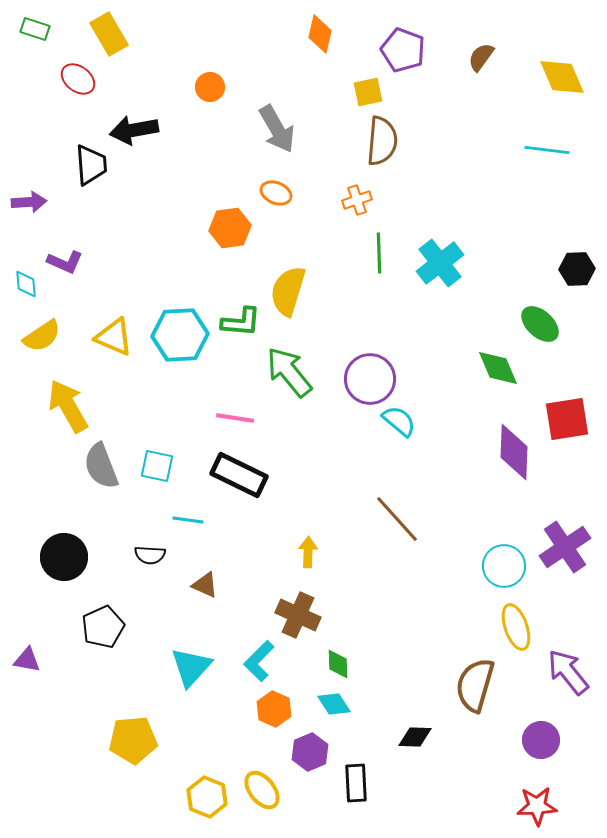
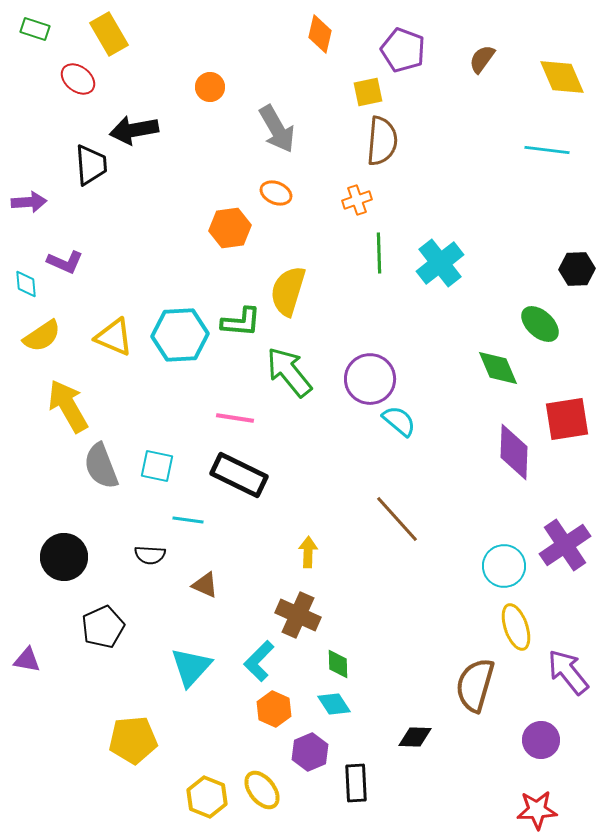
brown semicircle at (481, 57): moved 1 px right, 2 px down
purple cross at (565, 547): moved 2 px up
red star at (537, 806): moved 4 px down
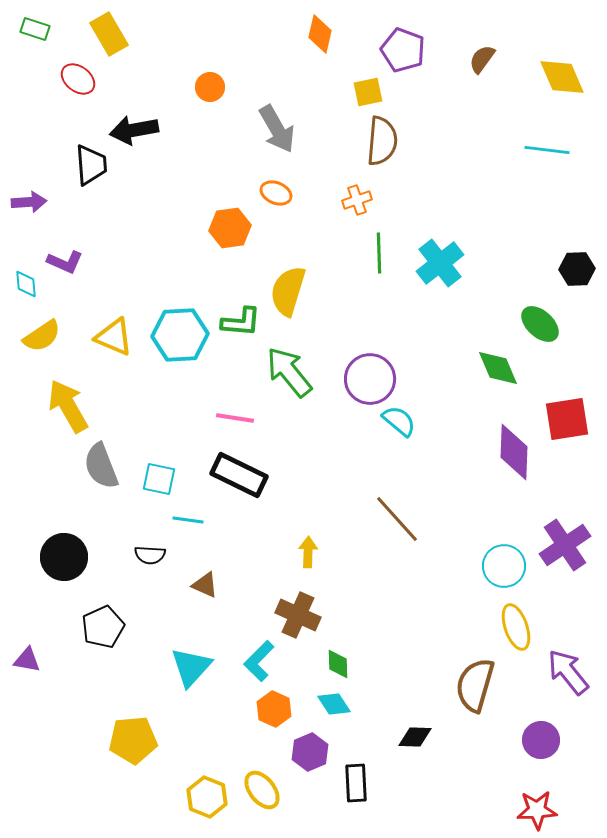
cyan square at (157, 466): moved 2 px right, 13 px down
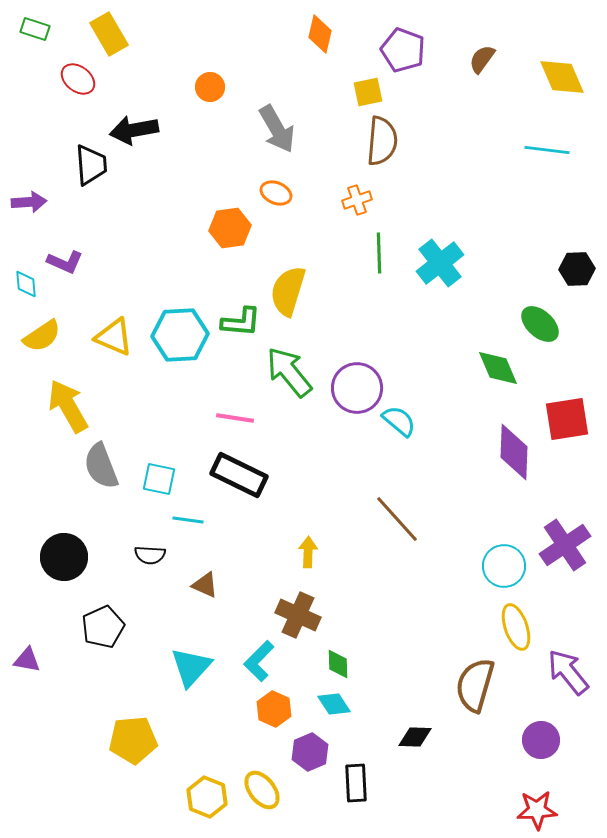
purple circle at (370, 379): moved 13 px left, 9 px down
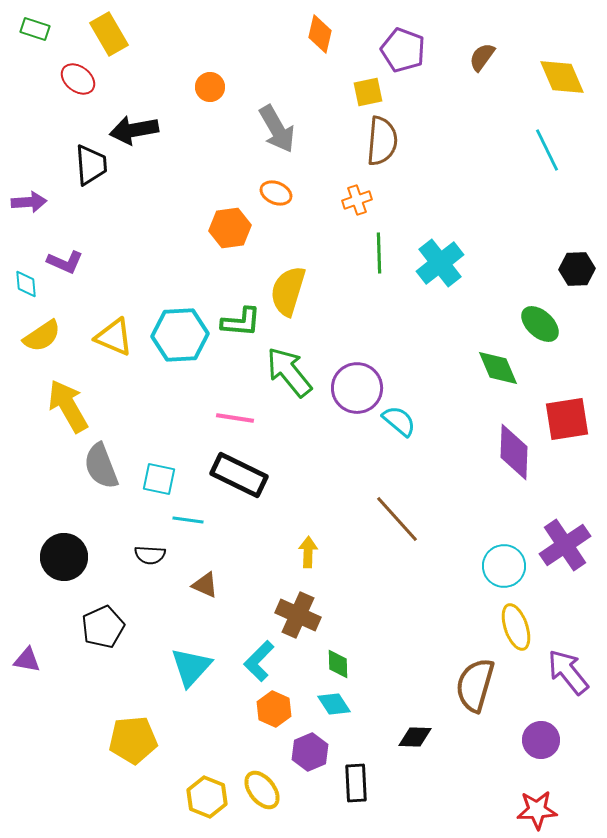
brown semicircle at (482, 59): moved 2 px up
cyan line at (547, 150): rotated 57 degrees clockwise
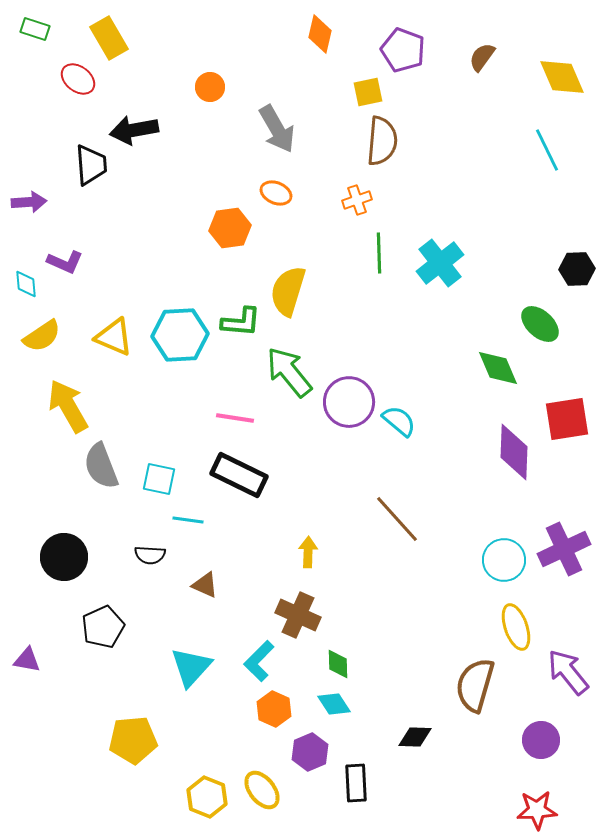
yellow rectangle at (109, 34): moved 4 px down
purple circle at (357, 388): moved 8 px left, 14 px down
purple cross at (565, 545): moved 1 px left, 4 px down; rotated 9 degrees clockwise
cyan circle at (504, 566): moved 6 px up
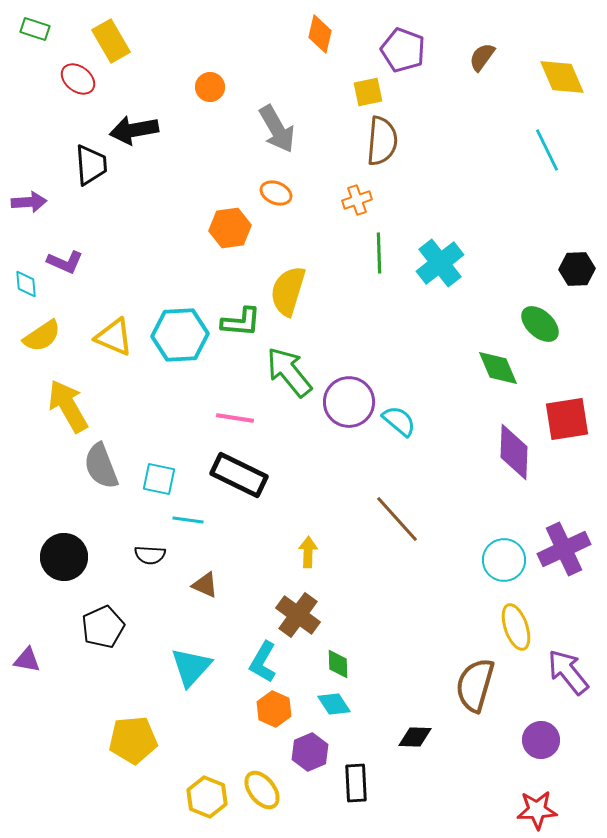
yellow rectangle at (109, 38): moved 2 px right, 3 px down
brown cross at (298, 615): rotated 12 degrees clockwise
cyan L-shape at (259, 661): moved 4 px right, 1 px down; rotated 15 degrees counterclockwise
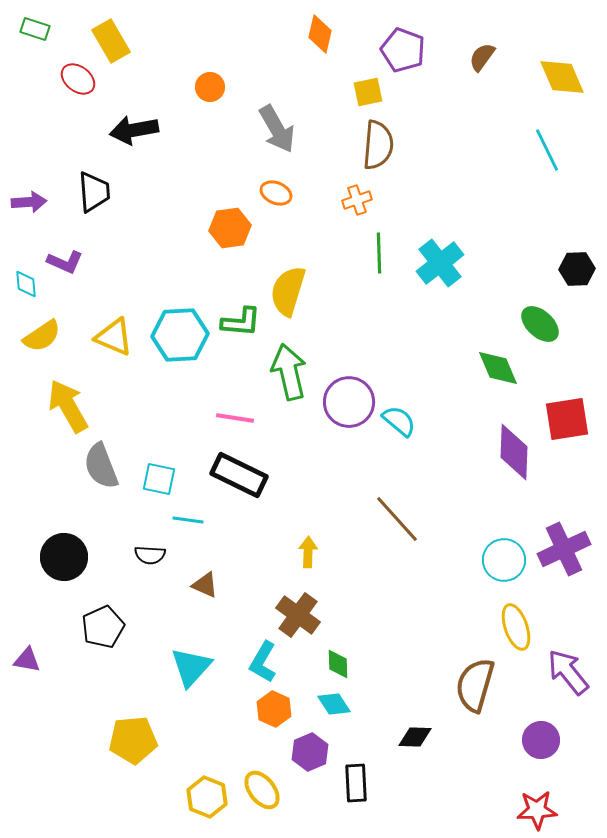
brown semicircle at (382, 141): moved 4 px left, 4 px down
black trapezoid at (91, 165): moved 3 px right, 27 px down
green arrow at (289, 372): rotated 26 degrees clockwise
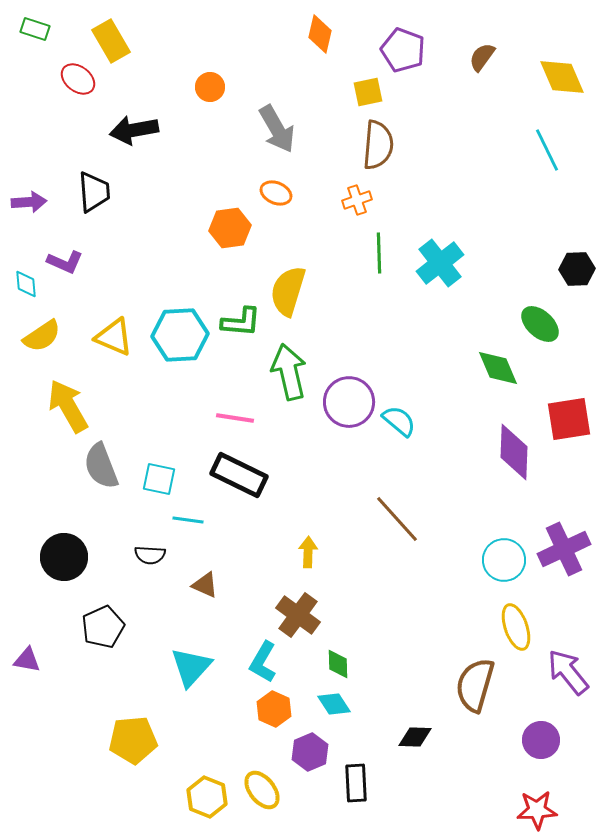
red square at (567, 419): moved 2 px right
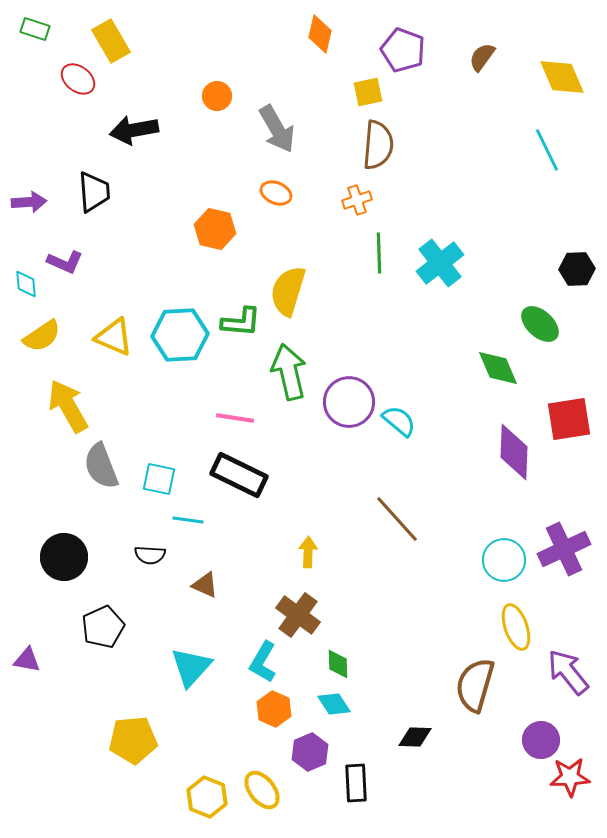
orange circle at (210, 87): moved 7 px right, 9 px down
orange hexagon at (230, 228): moved 15 px left, 1 px down; rotated 21 degrees clockwise
red star at (537, 810): moved 33 px right, 33 px up
